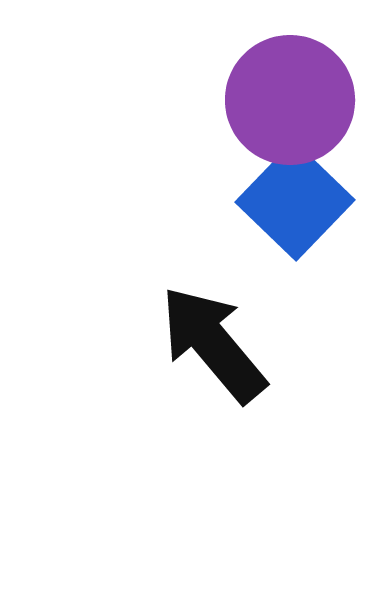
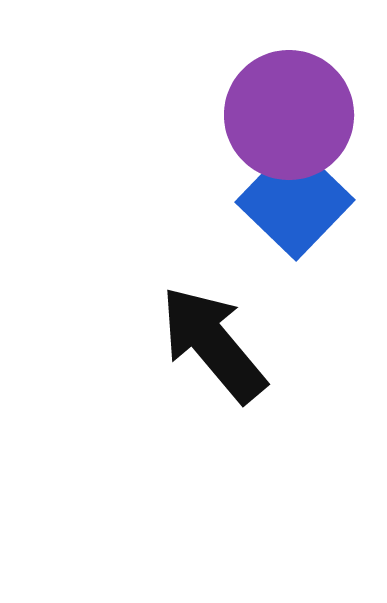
purple circle: moved 1 px left, 15 px down
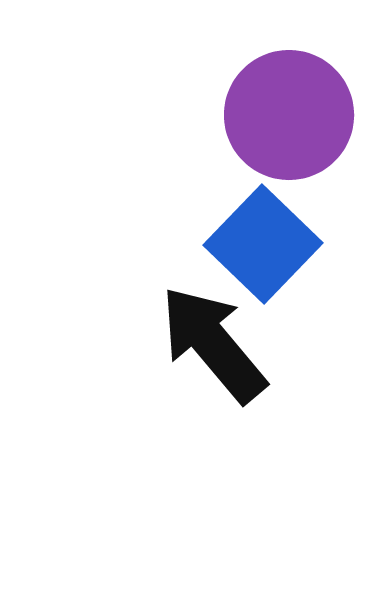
blue square: moved 32 px left, 43 px down
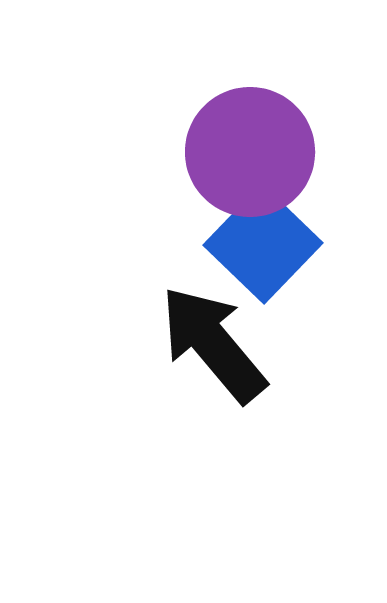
purple circle: moved 39 px left, 37 px down
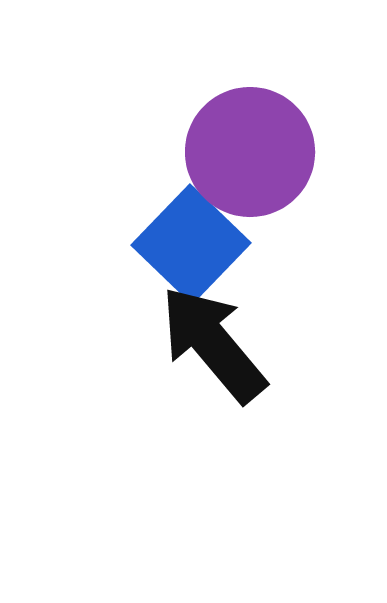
blue square: moved 72 px left
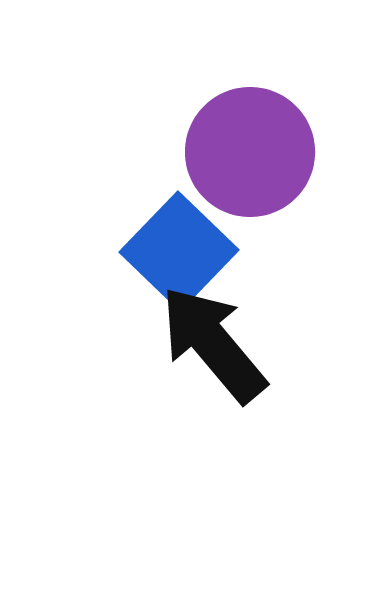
blue square: moved 12 px left, 7 px down
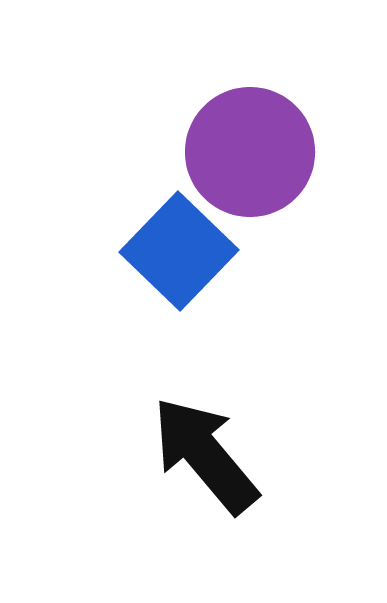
black arrow: moved 8 px left, 111 px down
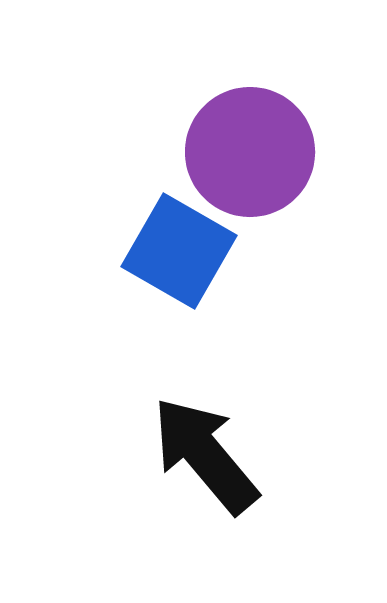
blue square: rotated 14 degrees counterclockwise
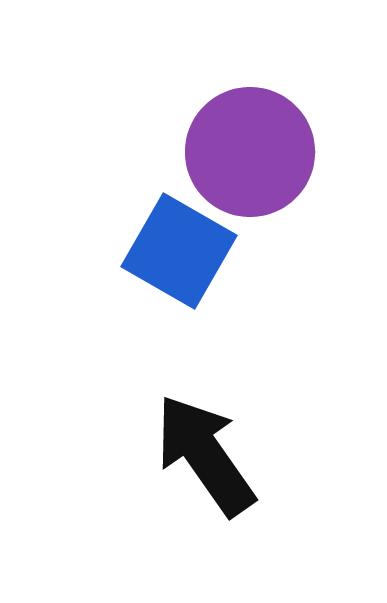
black arrow: rotated 5 degrees clockwise
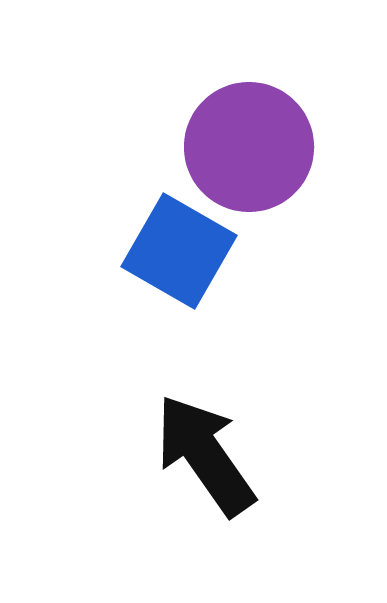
purple circle: moved 1 px left, 5 px up
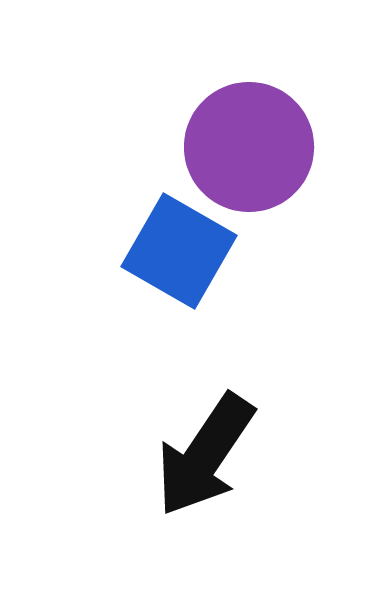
black arrow: rotated 111 degrees counterclockwise
